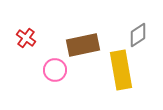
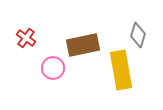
gray diamond: rotated 40 degrees counterclockwise
pink circle: moved 2 px left, 2 px up
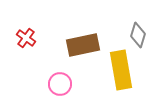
pink circle: moved 7 px right, 16 px down
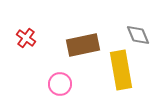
gray diamond: rotated 40 degrees counterclockwise
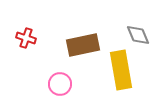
red cross: rotated 18 degrees counterclockwise
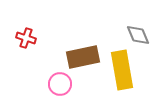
brown rectangle: moved 12 px down
yellow rectangle: moved 1 px right
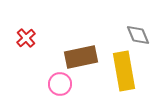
red cross: rotated 30 degrees clockwise
brown rectangle: moved 2 px left
yellow rectangle: moved 2 px right, 1 px down
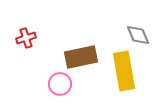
red cross: rotated 24 degrees clockwise
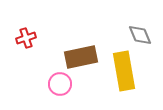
gray diamond: moved 2 px right
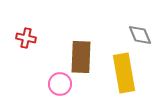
red cross: rotated 30 degrees clockwise
brown rectangle: rotated 76 degrees counterclockwise
yellow rectangle: moved 2 px down
